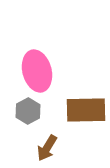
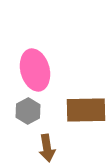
pink ellipse: moved 2 px left, 1 px up
brown arrow: rotated 40 degrees counterclockwise
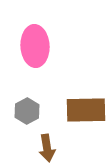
pink ellipse: moved 24 px up; rotated 12 degrees clockwise
gray hexagon: moved 1 px left
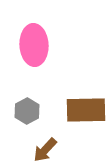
pink ellipse: moved 1 px left, 1 px up
brown arrow: moved 2 px left, 2 px down; rotated 52 degrees clockwise
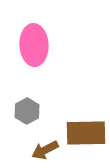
brown rectangle: moved 23 px down
brown arrow: rotated 20 degrees clockwise
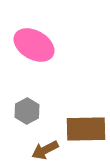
pink ellipse: rotated 57 degrees counterclockwise
brown rectangle: moved 4 px up
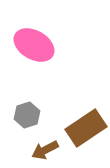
gray hexagon: moved 4 px down; rotated 10 degrees clockwise
brown rectangle: moved 1 px up; rotated 33 degrees counterclockwise
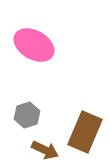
brown rectangle: moved 1 px left, 4 px down; rotated 33 degrees counterclockwise
brown arrow: rotated 128 degrees counterclockwise
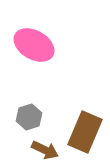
gray hexagon: moved 2 px right, 2 px down
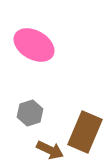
gray hexagon: moved 1 px right, 4 px up
brown arrow: moved 5 px right
